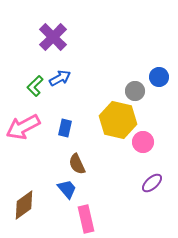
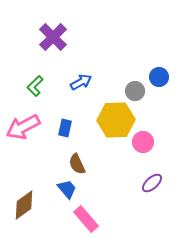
blue arrow: moved 21 px right, 4 px down
yellow hexagon: moved 2 px left; rotated 15 degrees counterclockwise
pink rectangle: rotated 28 degrees counterclockwise
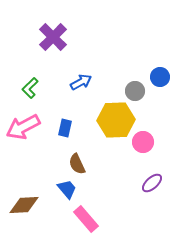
blue circle: moved 1 px right
green L-shape: moved 5 px left, 2 px down
brown diamond: rotated 32 degrees clockwise
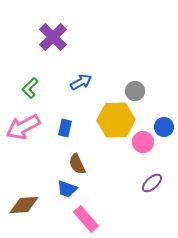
blue circle: moved 4 px right, 50 px down
blue trapezoid: rotated 150 degrees clockwise
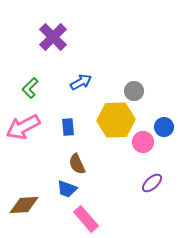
gray circle: moved 1 px left
blue rectangle: moved 3 px right, 1 px up; rotated 18 degrees counterclockwise
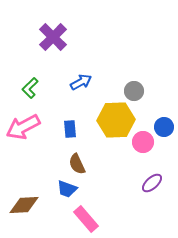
blue rectangle: moved 2 px right, 2 px down
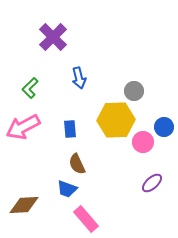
blue arrow: moved 2 px left, 4 px up; rotated 105 degrees clockwise
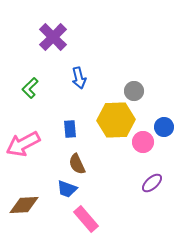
pink arrow: moved 17 px down
